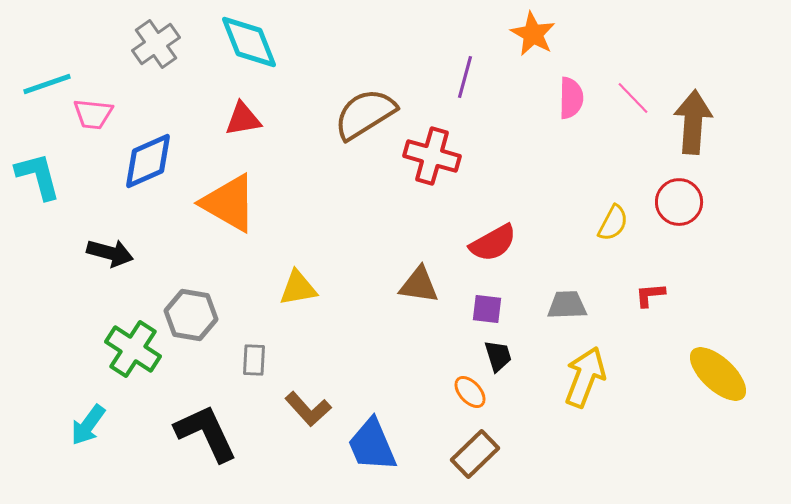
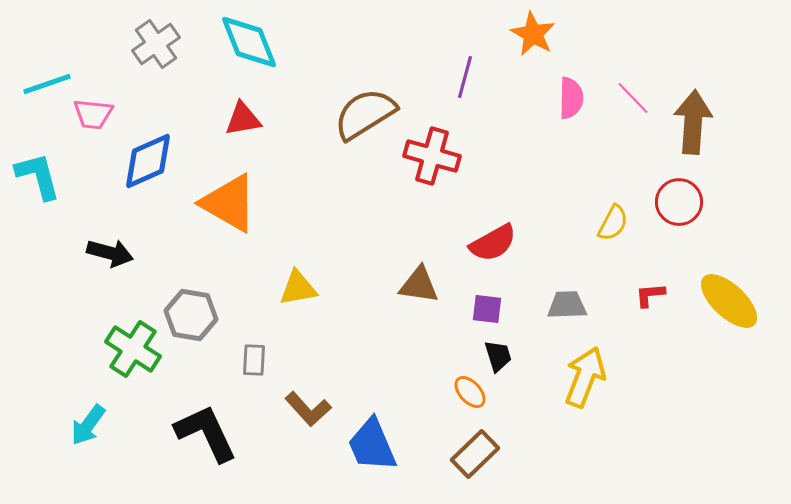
yellow ellipse: moved 11 px right, 73 px up
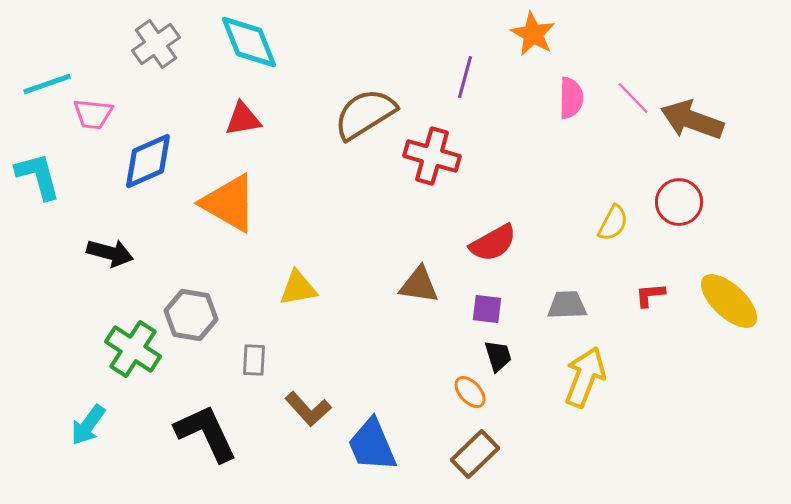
brown arrow: moved 1 px left, 2 px up; rotated 74 degrees counterclockwise
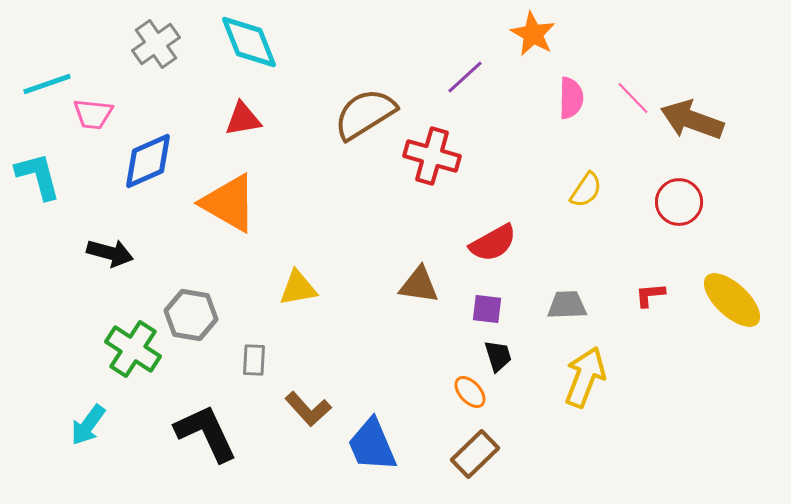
purple line: rotated 33 degrees clockwise
yellow semicircle: moved 27 px left, 33 px up; rotated 6 degrees clockwise
yellow ellipse: moved 3 px right, 1 px up
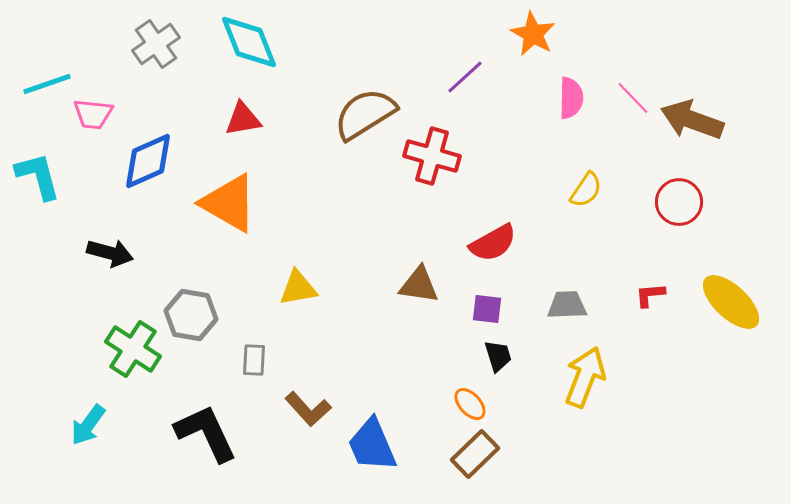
yellow ellipse: moved 1 px left, 2 px down
orange ellipse: moved 12 px down
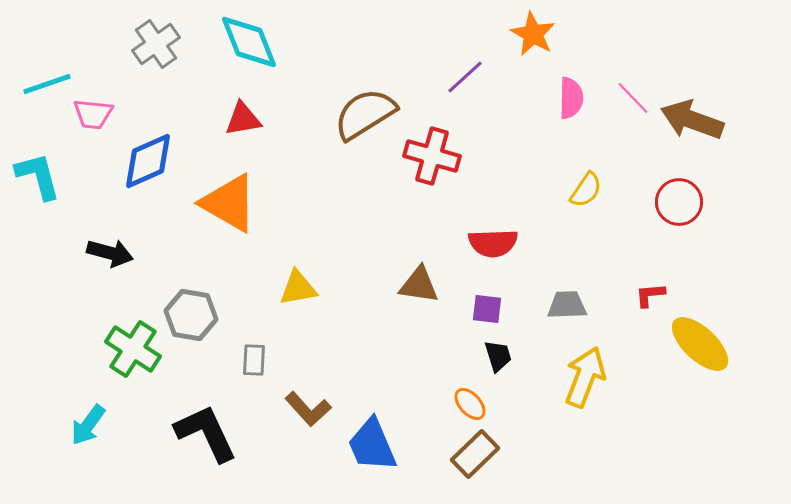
red semicircle: rotated 27 degrees clockwise
yellow ellipse: moved 31 px left, 42 px down
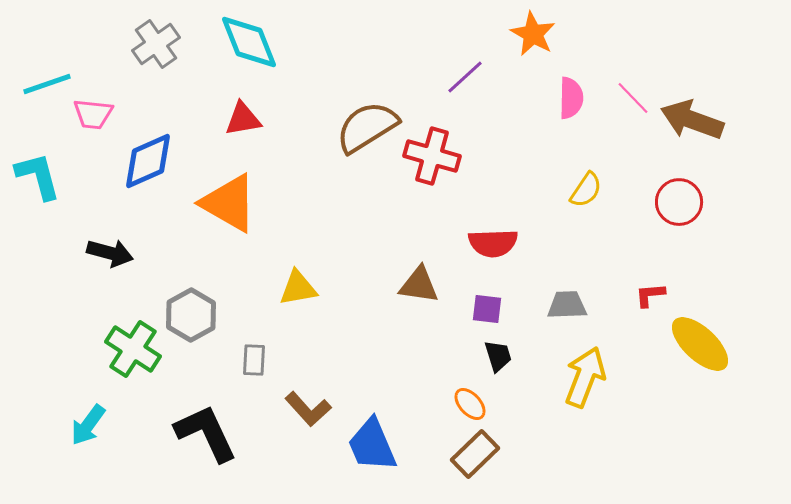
brown semicircle: moved 2 px right, 13 px down
gray hexagon: rotated 21 degrees clockwise
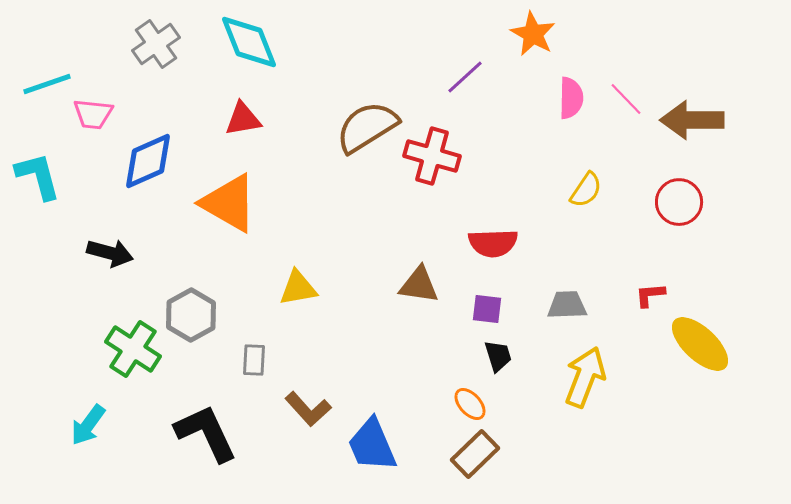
pink line: moved 7 px left, 1 px down
brown arrow: rotated 20 degrees counterclockwise
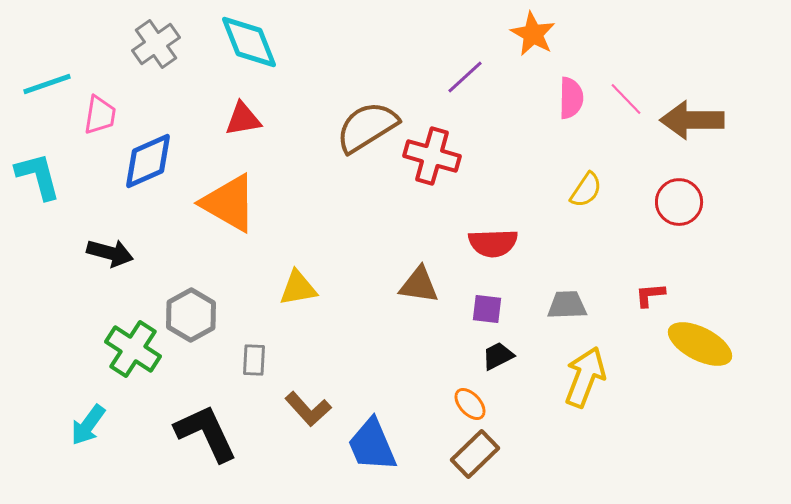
pink trapezoid: moved 7 px right, 1 px down; rotated 87 degrees counterclockwise
yellow ellipse: rotated 16 degrees counterclockwise
black trapezoid: rotated 100 degrees counterclockwise
